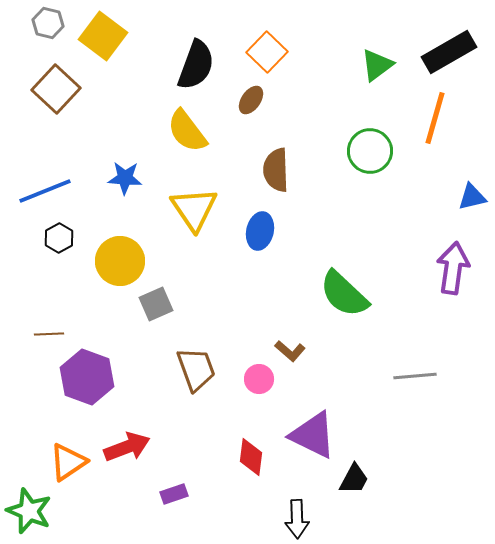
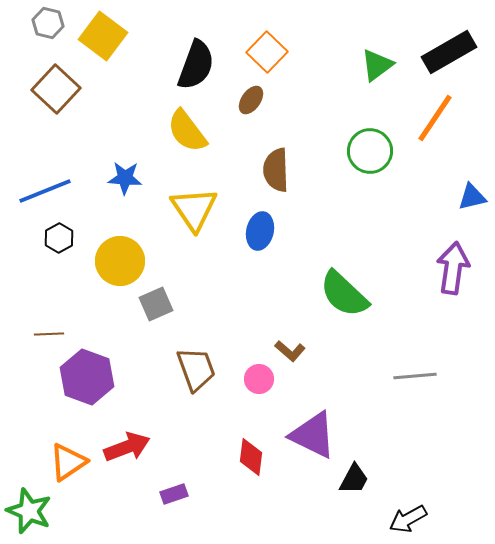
orange line: rotated 18 degrees clockwise
black arrow: moved 111 px right; rotated 63 degrees clockwise
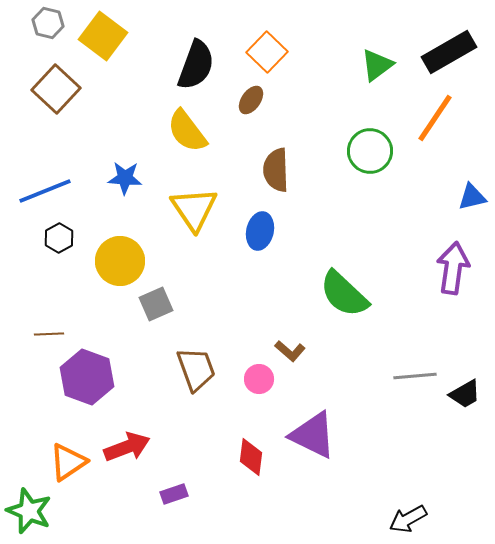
black trapezoid: moved 111 px right, 85 px up; rotated 32 degrees clockwise
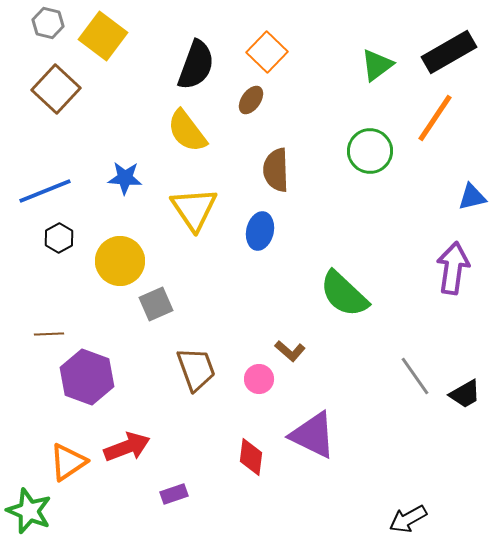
gray line: rotated 60 degrees clockwise
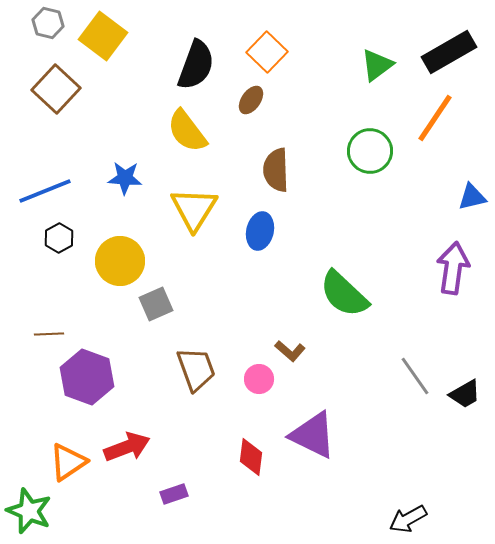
yellow triangle: rotated 6 degrees clockwise
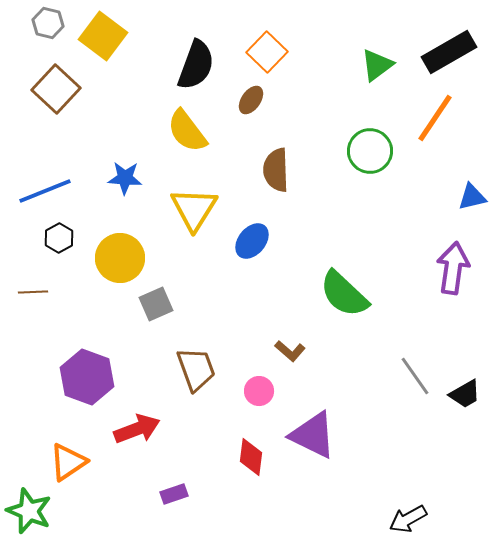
blue ellipse: moved 8 px left, 10 px down; rotated 27 degrees clockwise
yellow circle: moved 3 px up
brown line: moved 16 px left, 42 px up
pink circle: moved 12 px down
red arrow: moved 10 px right, 18 px up
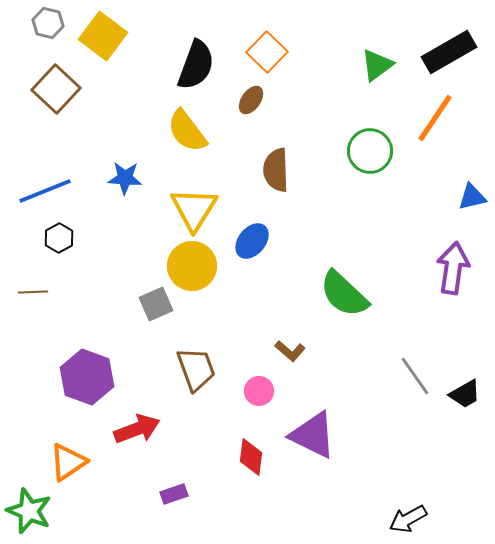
yellow circle: moved 72 px right, 8 px down
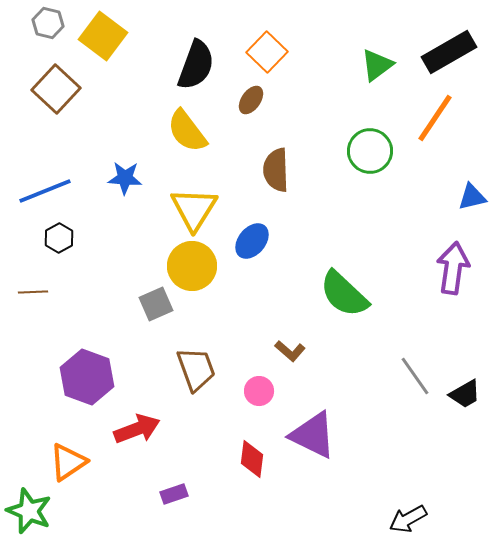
red diamond: moved 1 px right, 2 px down
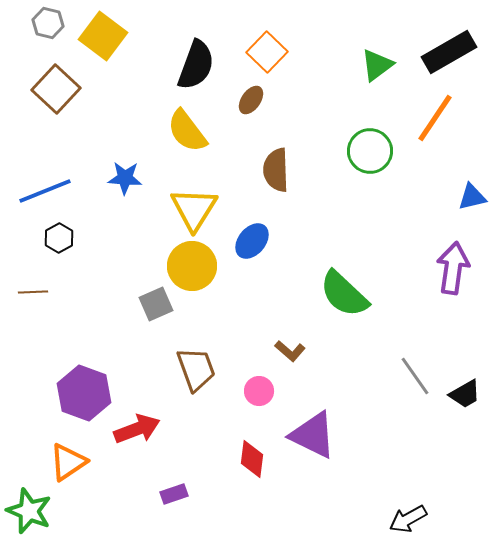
purple hexagon: moved 3 px left, 16 px down
